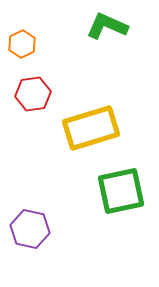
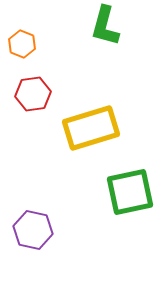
green L-shape: moved 2 px left; rotated 99 degrees counterclockwise
orange hexagon: rotated 12 degrees counterclockwise
green square: moved 9 px right, 1 px down
purple hexagon: moved 3 px right, 1 px down
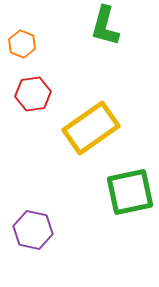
yellow rectangle: rotated 18 degrees counterclockwise
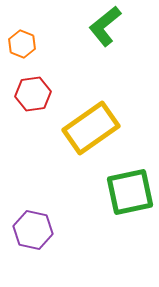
green L-shape: rotated 36 degrees clockwise
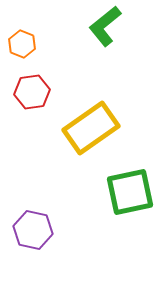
red hexagon: moved 1 px left, 2 px up
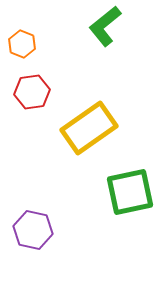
yellow rectangle: moved 2 px left
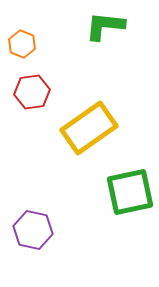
green L-shape: rotated 45 degrees clockwise
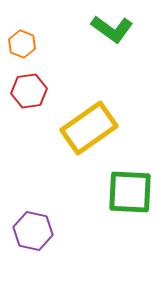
green L-shape: moved 7 px right, 3 px down; rotated 150 degrees counterclockwise
red hexagon: moved 3 px left, 1 px up
green square: rotated 15 degrees clockwise
purple hexagon: moved 1 px down
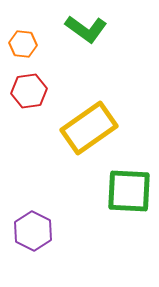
green L-shape: moved 26 px left
orange hexagon: moved 1 px right; rotated 16 degrees counterclockwise
green square: moved 1 px left, 1 px up
purple hexagon: rotated 15 degrees clockwise
